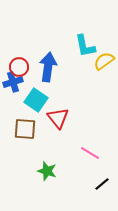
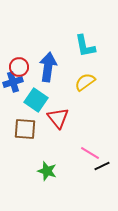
yellow semicircle: moved 19 px left, 21 px down
black line: moved 18 px up; rotated 14 degrees clockwise
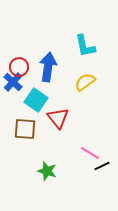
blue cross: rotated 30 degrees counterclockwise
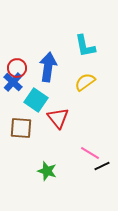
red circle: moved 2 px left, 1 px down
brown square: moved 4 px left, 1 px up
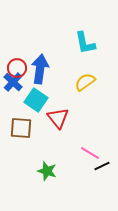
cyan L-shape: moved 3 px up
blue arrow: moved 8 px left, 2 px down
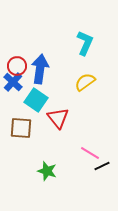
cyan L-shape: rotated 145 degrees counterclockwise
red circle: moved 2 px up
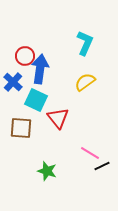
red circle: moved 8 px right, 10 px up
cyan square: rotated 10 degrees counterclockwise
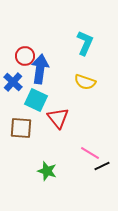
yellow semicircle: rotated 125 degrees counterclockwise
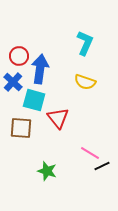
red circle: moved 6 px left
cyan square: moved 2 px left; rotated 10 degrees counterclockwise
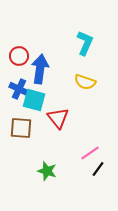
blue cross: moved 6 px right, 7 px down; rotated 18 degrees counterclockwise
pink line: rotated 66 degrees counterclockwise
black line: moved 4 px left, 3 px down; rotated 28 degrees counterclockwise
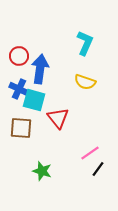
green star: moved 5 px left
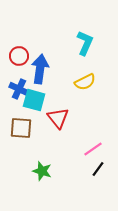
yellow semicircle: rotated 45 degrees counterclockwise
pink line: moved 3 px right, 4 px up
